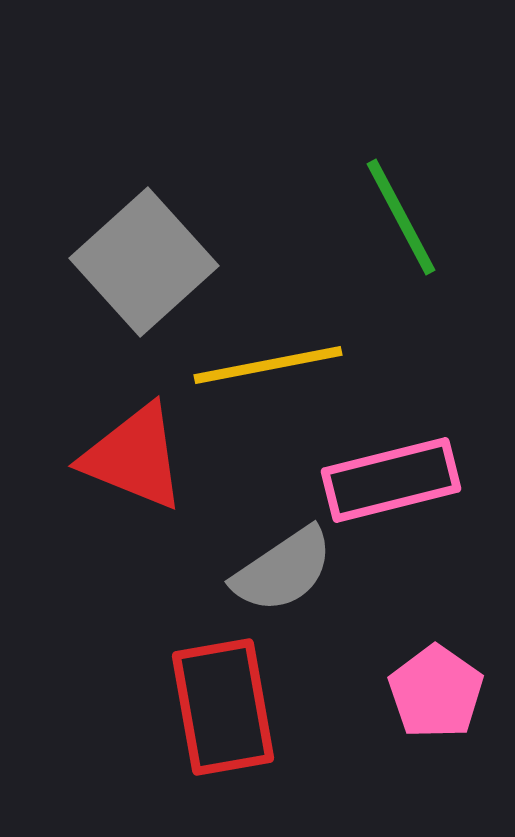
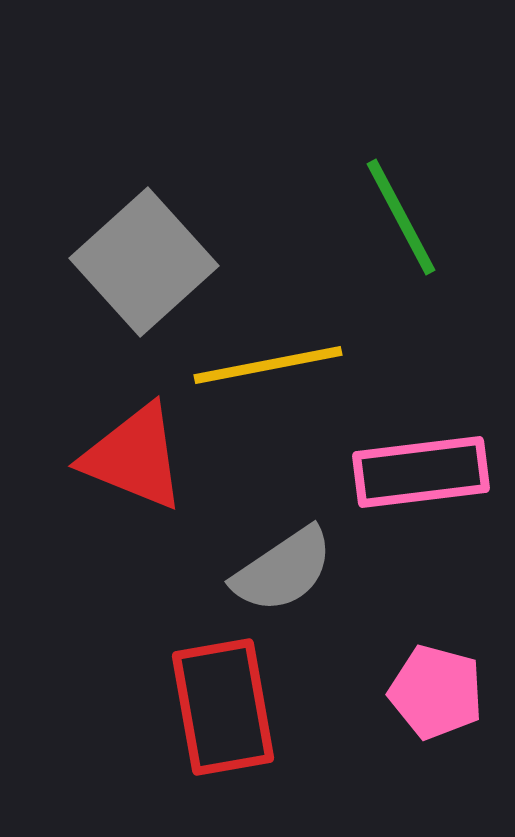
pink rectangle: moved 30 px right, 8 px up; rotated 7 degrees clockwise
pink pentagon: rotated 20 degrees counterclockwise
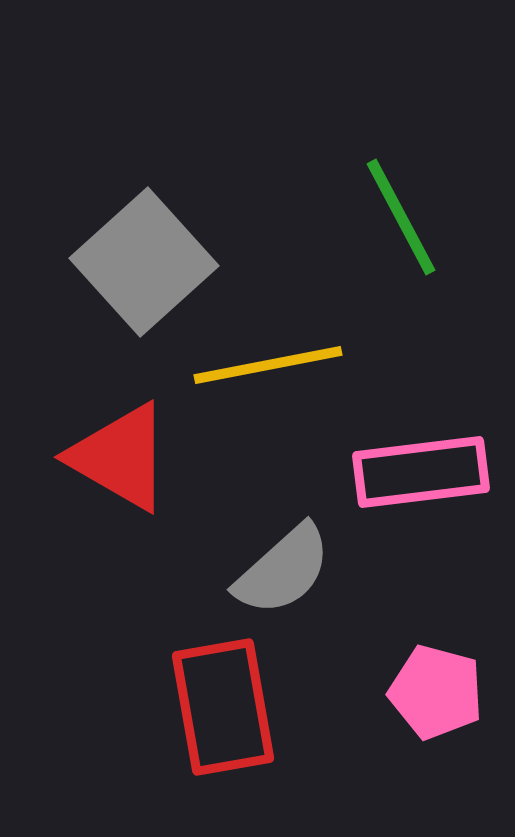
red triangle: moved 14 px left; rotated 8 degrees clockwise
gray semicircle: rotated 8 degrees counterclockwise
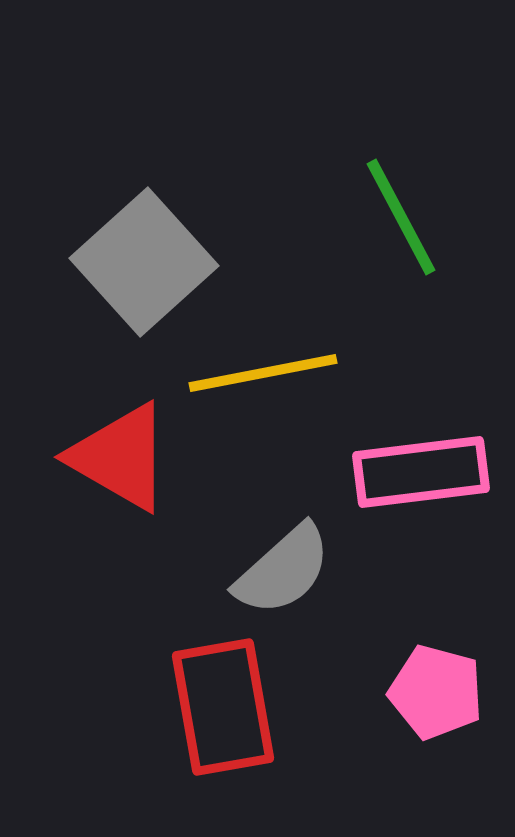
yellow line: moved 5 px left, 8 px down
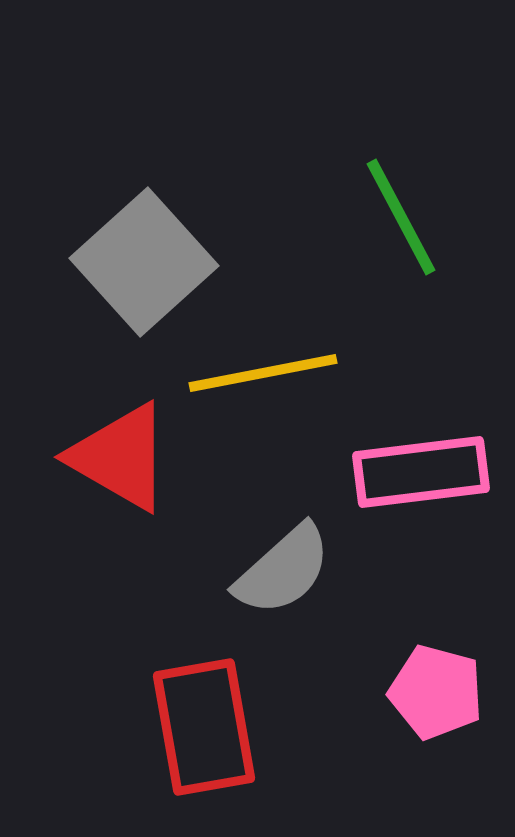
red rectangle: moved 19 px left, 20 px down
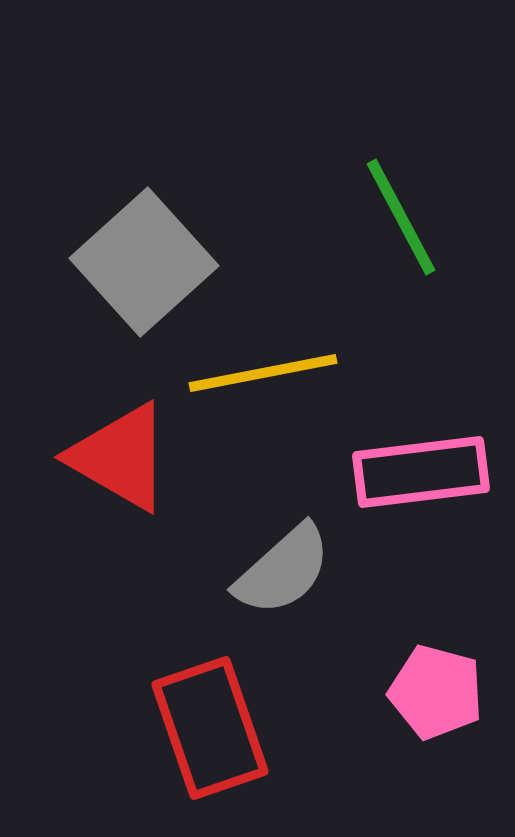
red rectangle: moved 6 px right, 1 px down; rotated 9 degrees counterclockwise
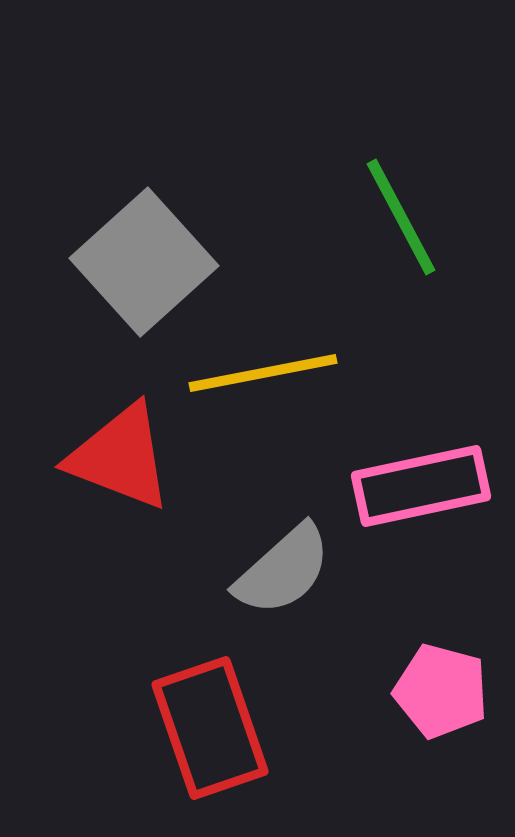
red triangle: rotated 9 degrees counterclockwise
pink rectangle: moved 14 px down; rotated 5 degrees counterclockwise
pink pentagon: moved 5 px right, 1 px up
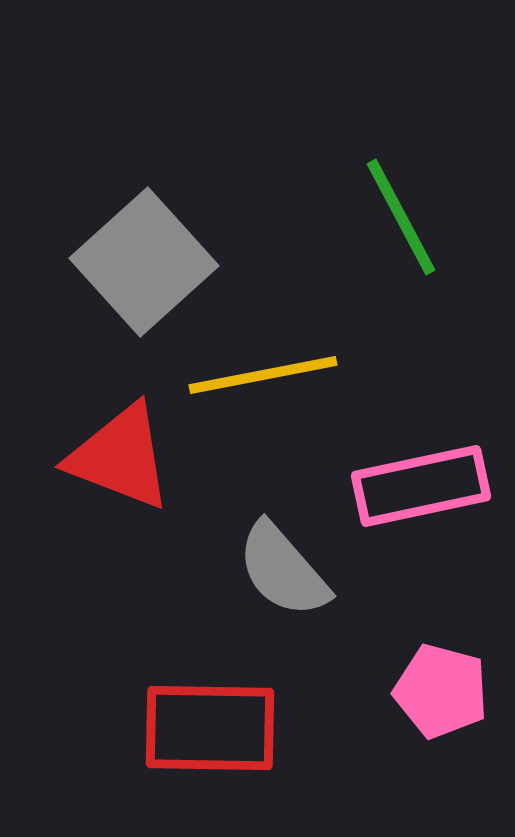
yellow line: moved 2 px down
gray semicircle: rotated 91 degrees clockwise
red rectangle: rotated 70 degrees counterclockwise
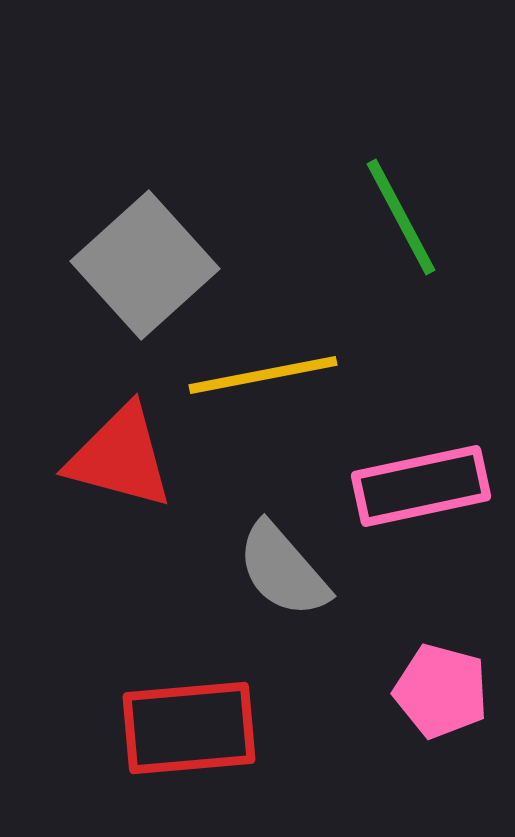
gray square: moved 1 px right, 3 px down
red triangle: rotated 6 degrees counterclockwise
red rectangle: moved 21 px left; rotated 6 degrees counterclockwise
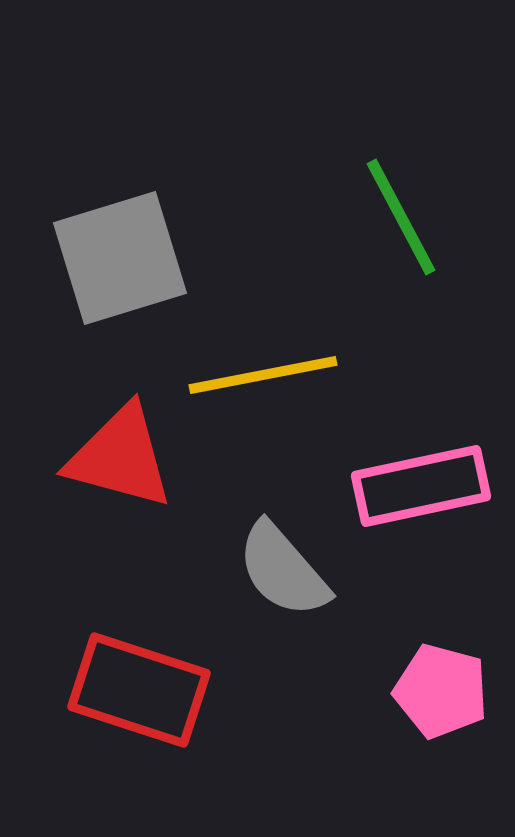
gray square: moved 25 px left, 7 px up; rotated 25 degrees clockwise
red rectangle: moved 50 px left, 38 px up; rotated 23 degrees clockwise
